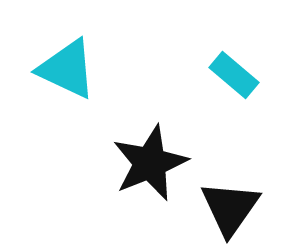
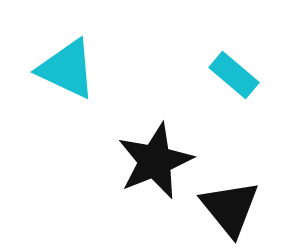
black star: moved 5 px right, 2 px up
black triangle: rotated 14 degrees counterclockwise
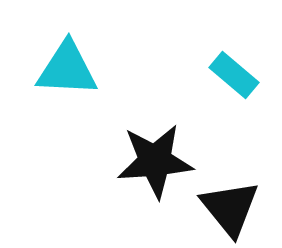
cyan triangle: rotated 22 degrees counterclockwise
black star: rotated 18 degrees clockwise
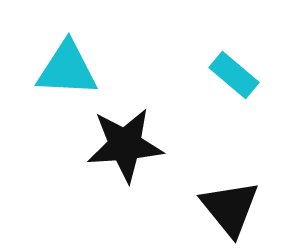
black star: moved 30 px left, 16 px up
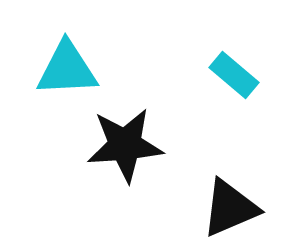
cyan triangle: rotated 6 degrees counterclockwise
black triangle: rotated 46 degrees clockwise
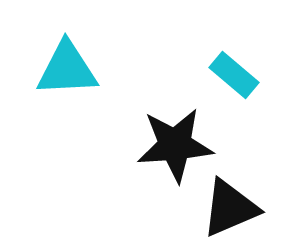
black star: moved 50 px right
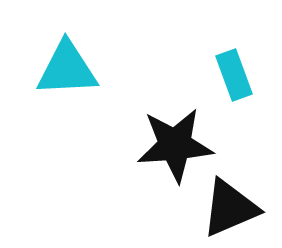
cyan rectangle: rotated 30 degrees clockwise
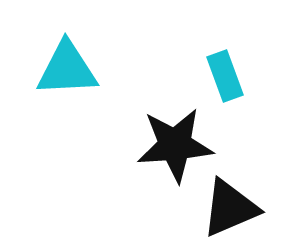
cyan rectangle: moved 9 px left, 1 px down
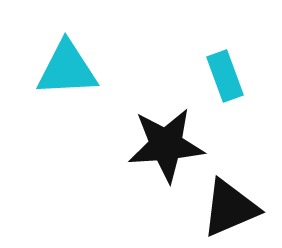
black star: moved 9 px left
